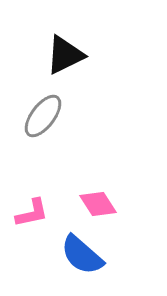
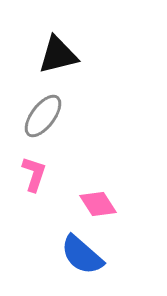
black triangle: moved 7 px left; rotated 12 degrees clockwise
pink L-shape: moved 2 px right, 39 px up; rotated 60 degrees counterclockwise
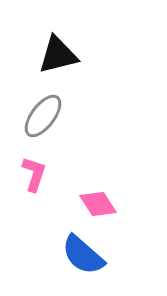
blue semicircle: moved 1 px right
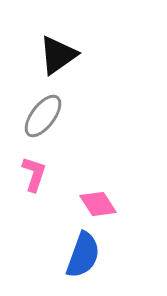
black triangle: rotated 21 degrees counterclockwise
blue semicircle: rotated 111 degrees counterclockwise
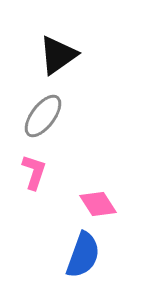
pink L-shape: moved 2 px up
